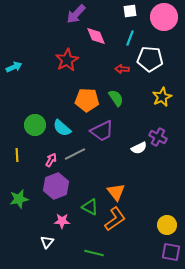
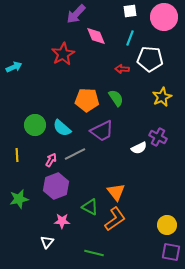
red star: moved 4 px left, 6 px up
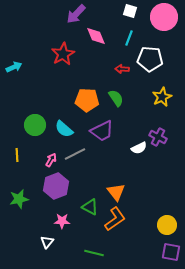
white square: rotated 24 degrees clockwise
cyan line: moved 1 px left
cyan semicircle: moved 2 px right, 1 px down
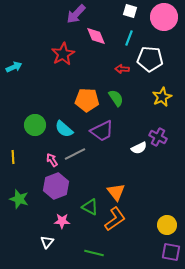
yellow line: moved 4 px left, 2 px down
pink arrow: moved 1 px right; rotated 64 degrees counterclockwise
green star: rotated 30 degrees clockwise
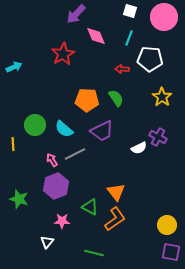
yellow star: rotated 12 degrees counterclockwise
yellow line: moved 13 px up
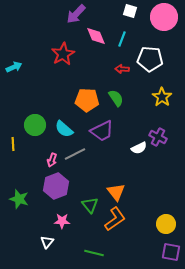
cyan line: moved 7 px left, 1 px down
pink arrow: rotated 128 degrees counterclockwise
green triangle: moved 2 px up; rotated 24 degrees clockwise
yellow circle: moved 1 px left, 1 px up
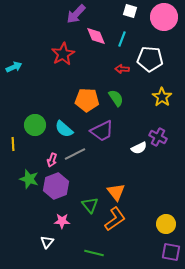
green star: moved 10 px right, 20 px up
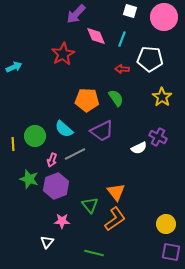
green circle: moved 11 px down
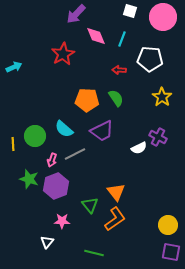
pink circle: moved 1 px left
red arrow: moved 3 px left, 1 px down
yellow circle: moved 2 px right, 1 px down
